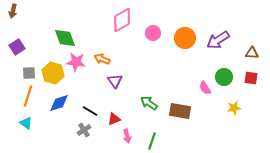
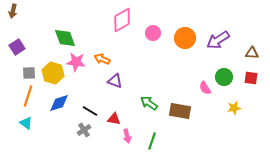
purple triangle: rotated 35 degrees counterclockwise
red triangle: rotated 32 degrees clockwise
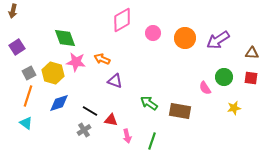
gray square: rotated 24 degrees counterclockwise
red triangle: moved 3 px left, 1 px down
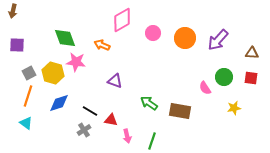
purple arrow: rotated 15 degrees counterclockwise
purple square: moved 2 px up; rotated 35 degrees clockwise
orange arrow: moved 14 px up
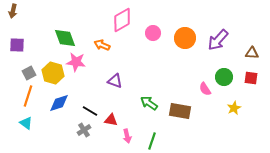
pink semicircle: moved 1 px down
yellow star: rotated 16 degrees counterclockwise
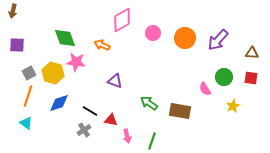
yellow star: moved 1 px left, 2 px up
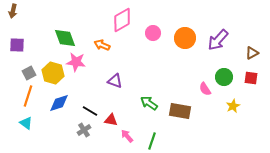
brown triangle: rotated 32 degrees counterclockwise
pink arrow: rotated 152 degrees clockwise
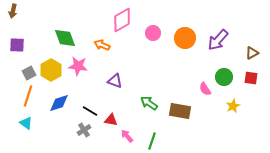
pink star: moved 2 px right, 4 px down
yellow hexagon: moved 2 px left, 3 px up; rotated 15 degrees clockwise
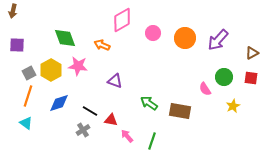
gray cross: moved 1 px left
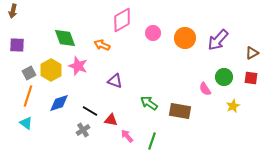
pink star: rotated 12 degrees clockwise
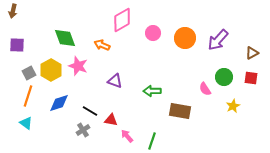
green arrow: moved 3 px right, 12 px up; rotated 36 degrees counterclockwise
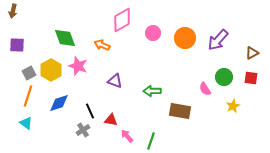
black line: rotated 35 degrees clockwise
green line: moved 1 px left
